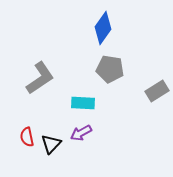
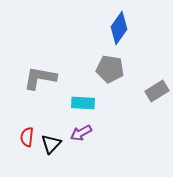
blue diamond: moved 16 px right
gray L-shape: rotated 136 degrees counterclockwise
red semicircle: rotated 18 degrees clockwise
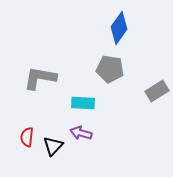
purple arrow: rotated 45 degrees clockwise
black triangle: moved 2 px right, 2 px down
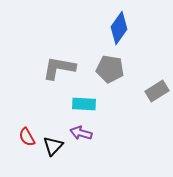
gray L-shape: moved 19 px right, 10 px up
cyan rectangle: moved 1 px right, 1 px down
red semicircle: rotated 36 degrees counterclockwise
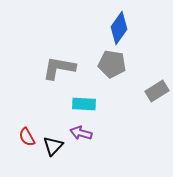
gray pentagon: moved 2 px right, 5 px up
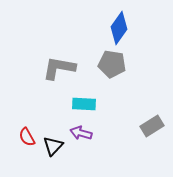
gray rectangle: moved 5 px left, 35 px down
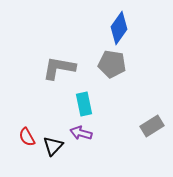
cyan rectangle: rotated 75 degrees clockwise
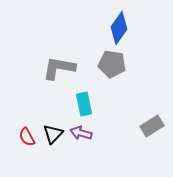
black triangle: moved 12 px up
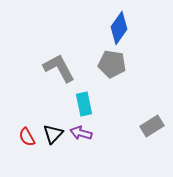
gray L-shape: rotated 52 degrees clockwise
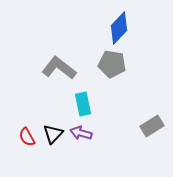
blue diamond: rotated 8 degrees clockwise
gray L-shape: rotated 24 degrees counterclockwise
cyan rectangle: moved 1 px left
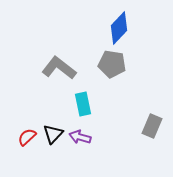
gray rectangle: rotated 35 degrees counterclockwise
purple arrow: moved 1 px left, 4 px down
red semicircle: rotated 78 degrees clockwise
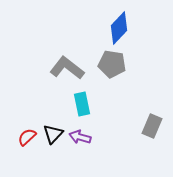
gray L-shape: moved 8 px right
cyan rectangle: moved 1 px left
